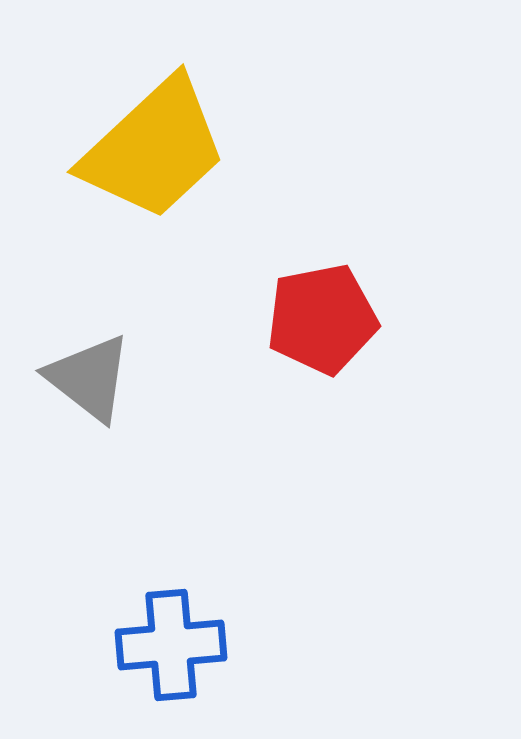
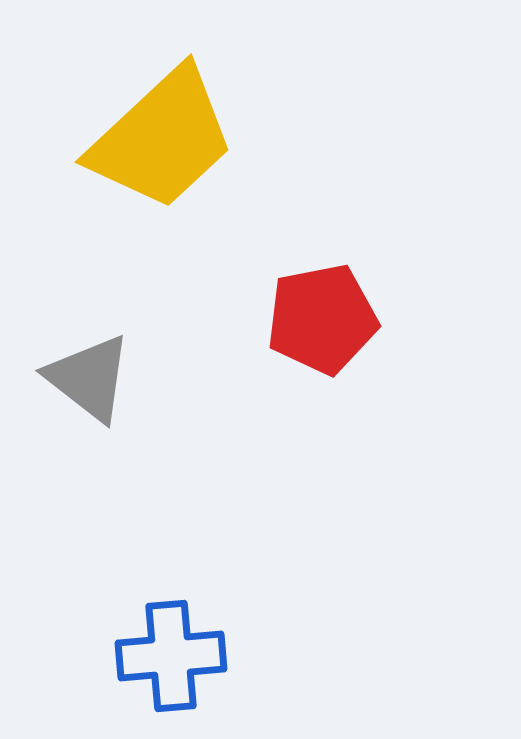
yellow trapezoid: moved 8 px right, 10 px up
blue cross: moved 11 px down
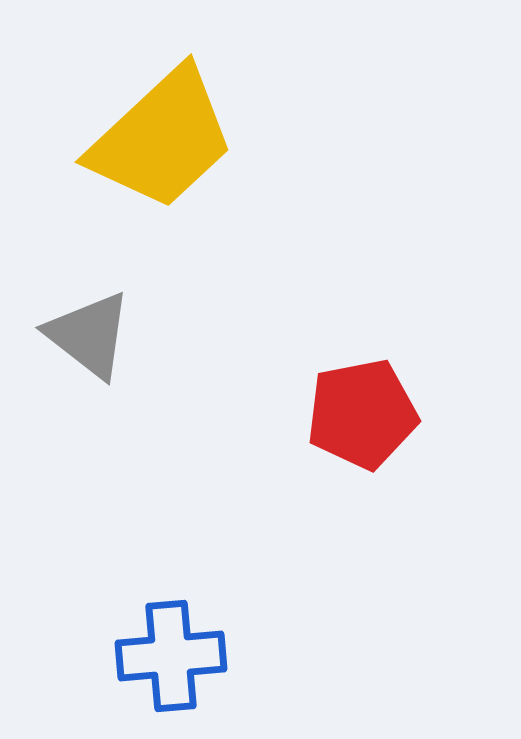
red pentagon: moved 40 px right, 95 px down
gray triangle: moved 43 px up
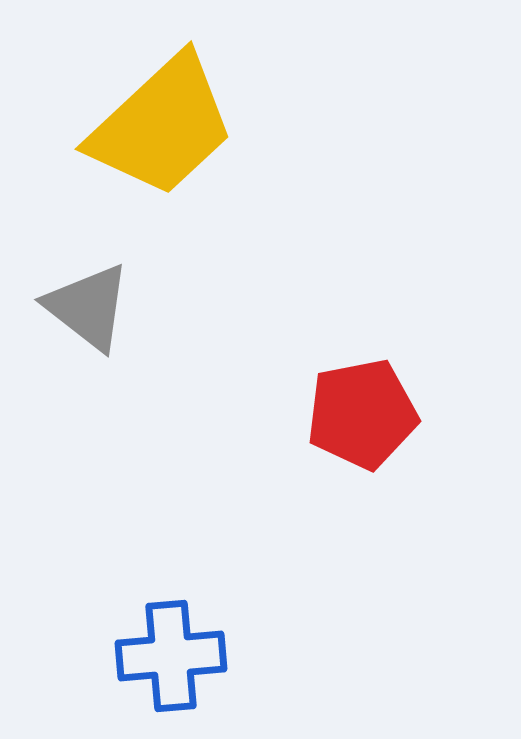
yellow trapezoid: moved 13 px up
gray triangle: moved 1 px left, 28 px up
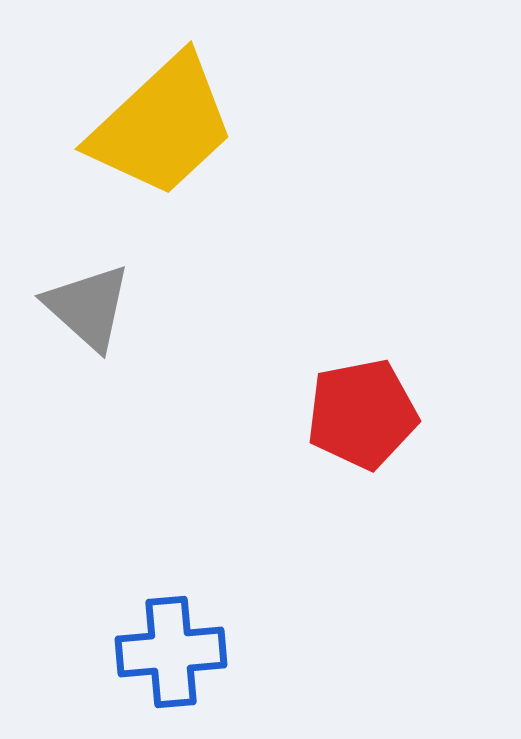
gray triangle: rotated 4 degrees clockwise
blue cross: moved 4 px up
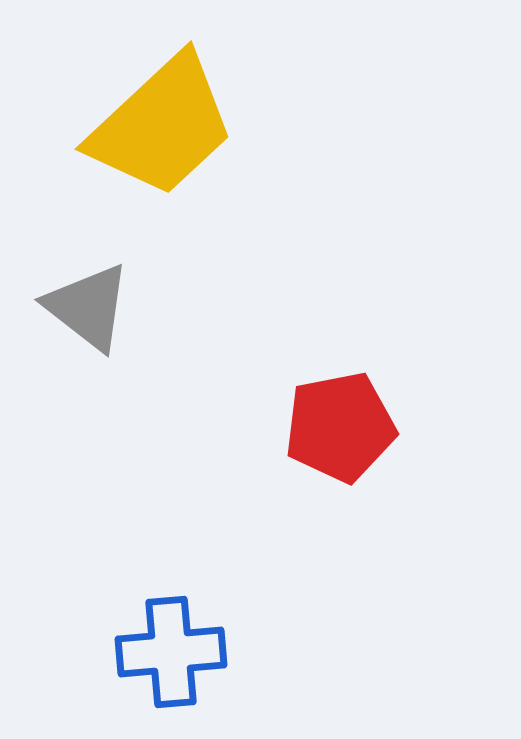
gray triangle: rotated 4 degrees counterclockwise
red pentagon: moved 22 px left, 13 px down
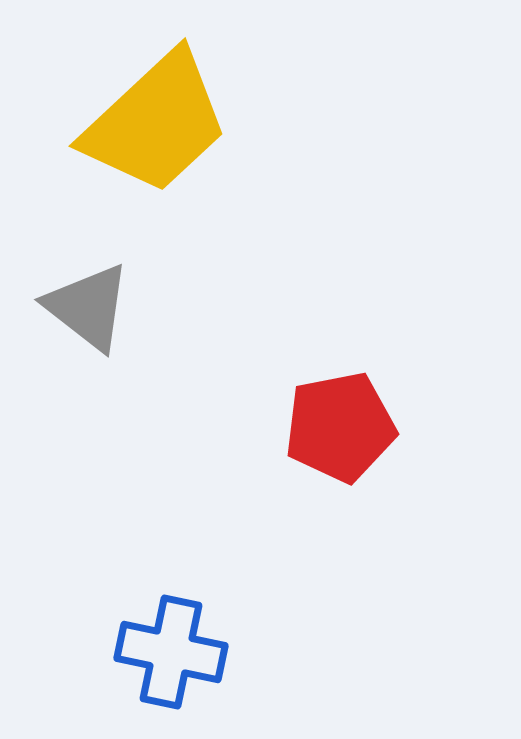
yellow trapezoid: moved 6 px left, 3 px up
blue cross: rotated 17 degrees clockwise
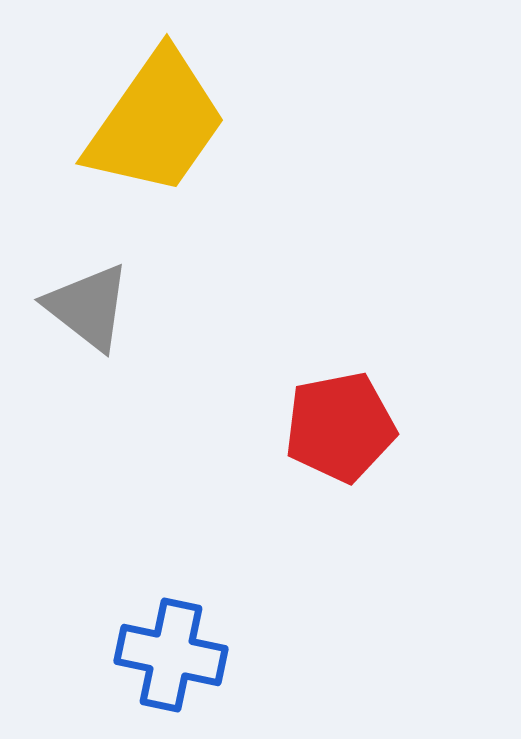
yellow trapezoid: rotated 12 degrees counterclockwise
blue cross: moved 3 px down
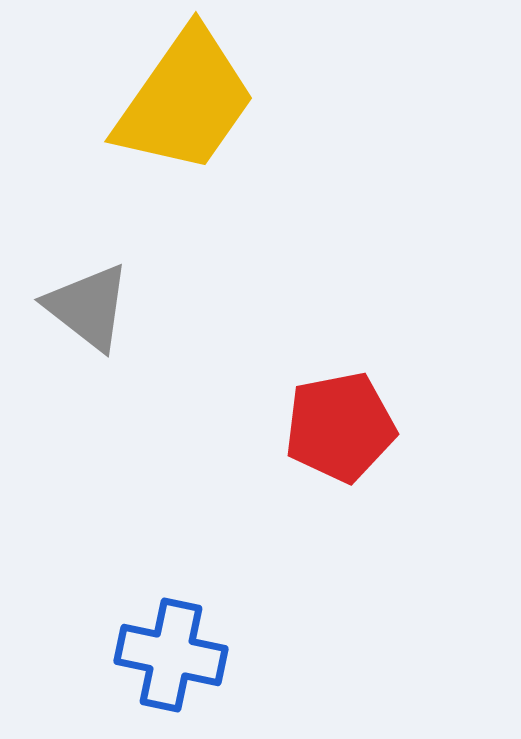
yellow trapezoid: moved 29 px right, 22 px up
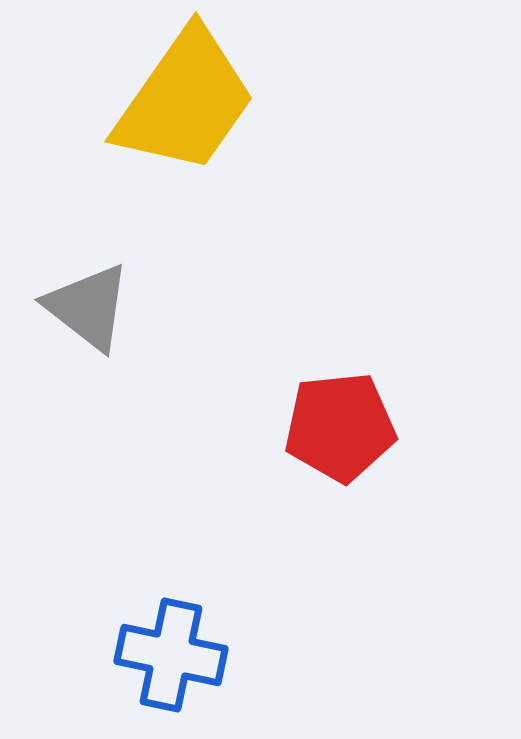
red pentagon: rotated 5 degrees clockwise
